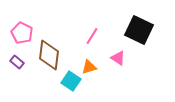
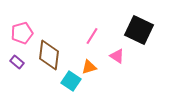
pink pentagon: rotated 30 degrees clockwise
pink triangle: moved 1 px left, 2 px up
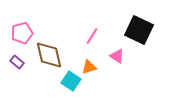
brown diamond: rotated 20 degrees counterclockwise
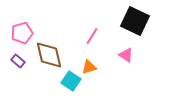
black square: moved 4 px left, 9 px up
pink triangle: moved 9 px right, 1 px up
purple rectangle: moved 1 px right, 1 px up
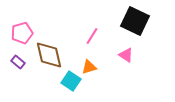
purple rectangle: moved 1 px down
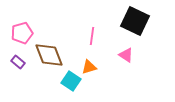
pink line: rotated 24 degrees counterclockwise
brown diamond: rotated 8 degrees counterclockwise
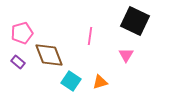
pink line: moved 2 px left
pink triangle: rotated 28 degrees clockwise
orange triangle: moved 11 px right, 15 px down
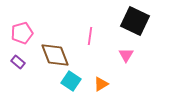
brown diamond: moved 6 px right
orange triangle: moved 1 px right, 2 px down; rotated 14 degrees counterclockwise
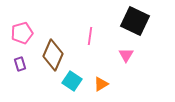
brown diamond: moved 2 px left; rotated 44 degrees clockwise
purple rectangle: moved 2 px right, 2 px down; rotated 32 degrees clockwise
cyan square: moved 1 px right
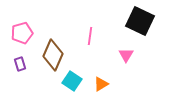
black square: moved 5 px right
